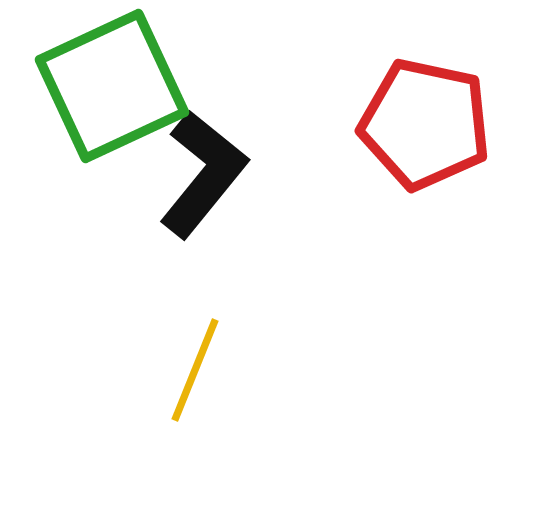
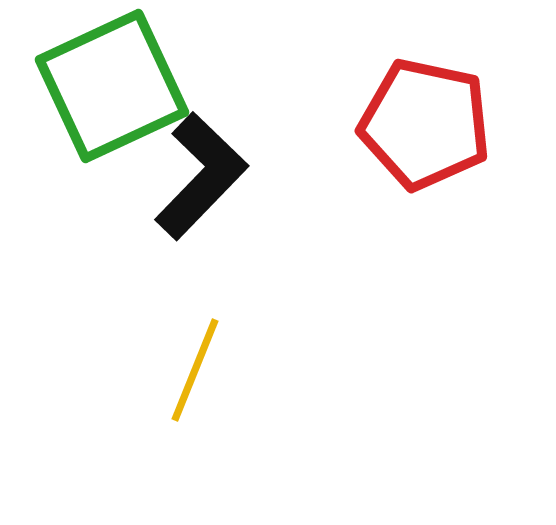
black L-shape: moved 2 px left, 2 px down; rotated 5 degrees clockwise
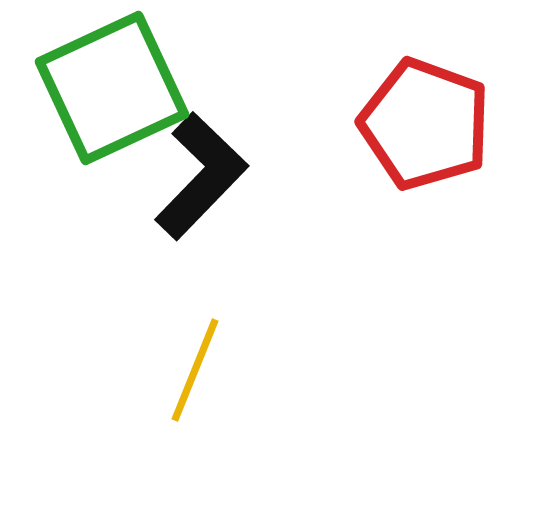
green square: moved 2 px down
red pentagon: rotated 8 degrees clockwise
